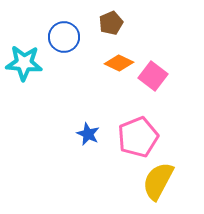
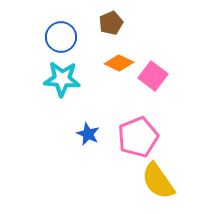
blue circle: moved 3 px left
cyan star: moved 38 px right, 16 px down
yellow semicircle: rotated 63 degrees counterclockwise
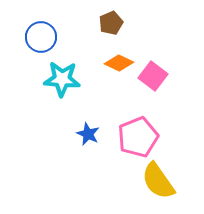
blue circle: moved 20 px left
